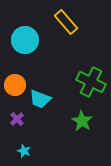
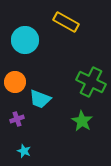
yellow rectangle: rotated 20 degrees counterclockwise
orange circle: moved 3 px up
purple cross: rotated 24 degrees clockwise
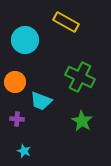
green cross: moved 11 px left, 5 px up
cyan trapezoid: moved 1 px right, 2 px down
purple cross: rotated 24 degrees clockwise
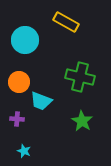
green cross: rotated 12 degrees counterclockwise
orange circle: moved 4 px right
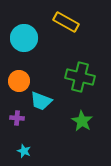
cyan circle: moved 1 px left, 2 px up
orange circle: moved 1 px up
purple cross: moved 1 px up
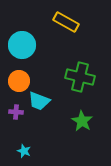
cyan circle: moved 2 px left, 7 px down
cyan trapezoid: moved 2 px left
purple cross: moved 1 px left, 6 px up
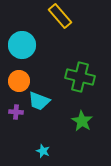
yellow rectangle: moved 6 px left, 6 px up; rotated 20 degrees clockwise
cyan star: moved 19 px right
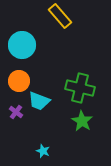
green cross: moved 11 px down
purple cross: rotated 32 degrees clockwise
